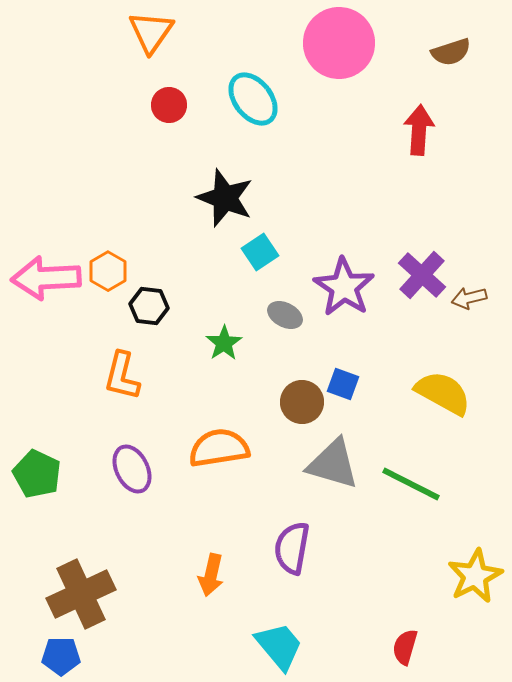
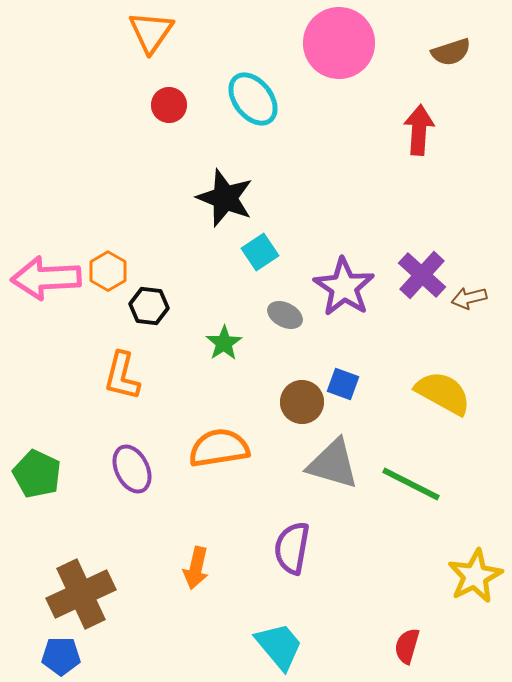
orange arrow: moved 15 px left, 7 px up
red semicircle: moved 2 px right, 1 px up
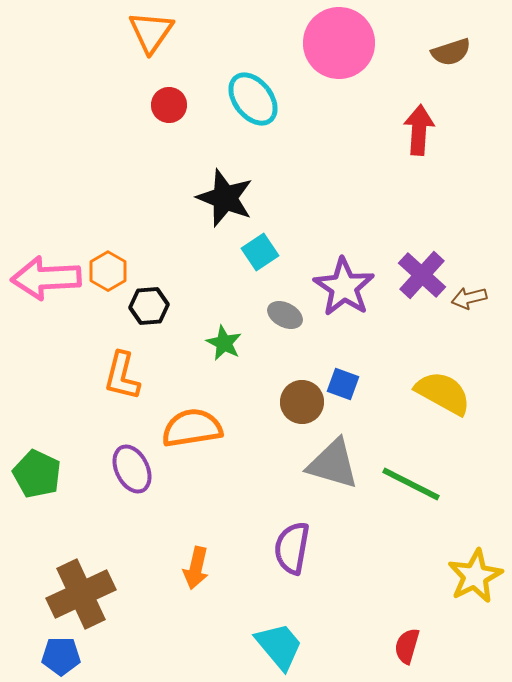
black hexagon: rotated 12 degrees counterclockwise
green star: rotated 12 degrees counterclockwise
orange semicircle: moved 27 px left, 20 px up
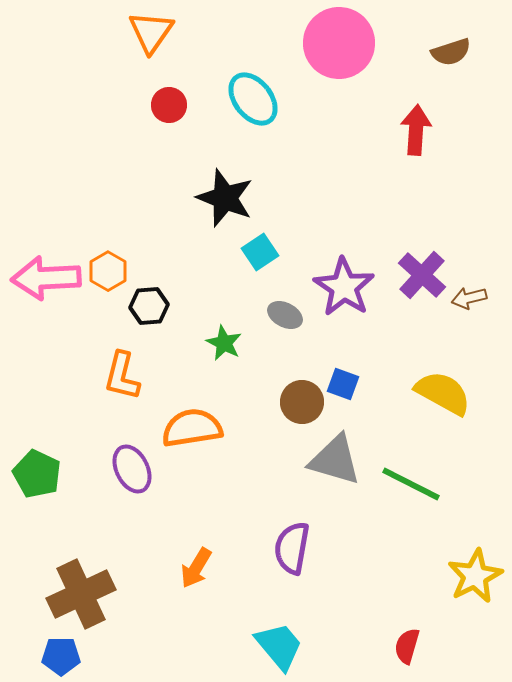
red arrow: moved 3 px left
gray triangle: moved 2 px right, 4 px up
orange arrow: rotated 18 degrees clockwise
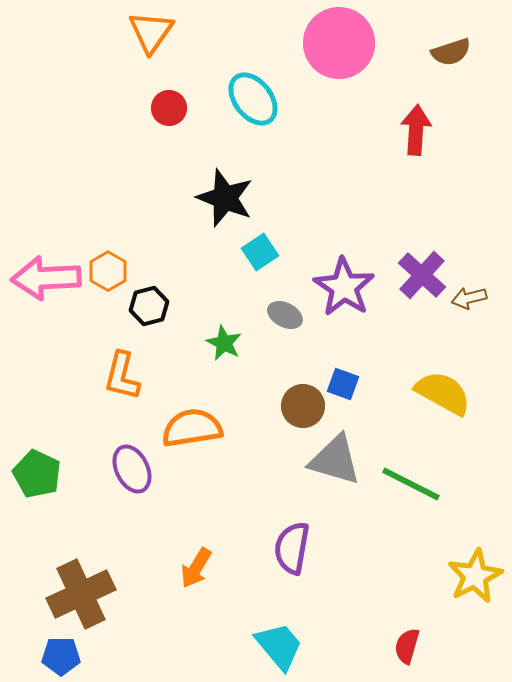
red circle: moved 3 px down
black hexagon: rotated 9 degrees counterclockwise
brown circle: moved 1 px right, 4 px down
